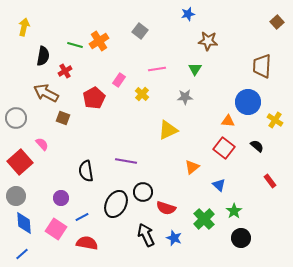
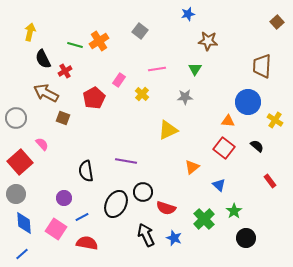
yellow arrow at (24, 27): moved 6 px right, 5 px down
black semicircle at (43, 56): moved 3 px down; rotated 144 degrees clockwise
gray circle at (16, 196): moved 2 px up
purple circle at (61, 198): moved 3 px right
black circle at (241, 238): moved 5 px right
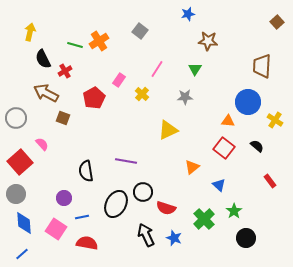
pink line at (157, 69): rotated 48 degrees counterclockwise
blue line at (82, 217): rotated 16 degrees clockwise
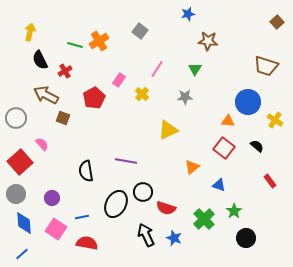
black semicircle at (43, 59): moved 3 px left, 1 px down
brown trapezoid at (262, 66): moved 4 px right; rotated 75 degrees counterclockwise
brown arrow at (46, 93): moved 2 px down
blue triangle at (219, 185): rotated 24 degrees counterclockwise
purple circle at (64, 198): moved 12 px left
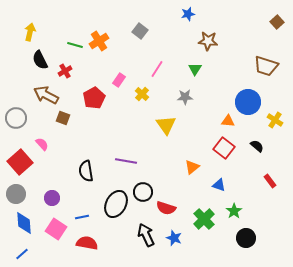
yellow triangle at (168, 130): moved 2 px left, 5 px up; rotated 40 degrees counterclockwise
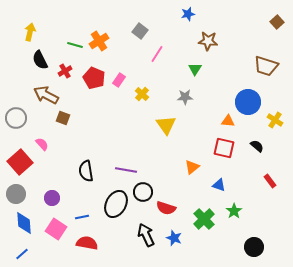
pink line at (157, 69): moved 15 px up
red pentagon at (94, 98): moved 20 px up; rotated 20 degrees counterclockwise
red square at (224, 148): rotated 25 degrees counterclockwise
purple line at (126, 161): moved 9 px down
black circle at (246, 238): moved 8 px right, 9 px down
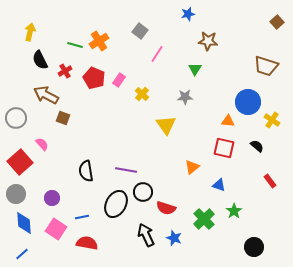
yellow cross at (275, 120): moved 3 px left
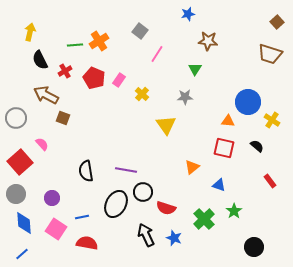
green line at (75, 45): rotated 21 degrees counterclockwise
brown trapezoid at (266, 66): moved 4 px right, 12 px up
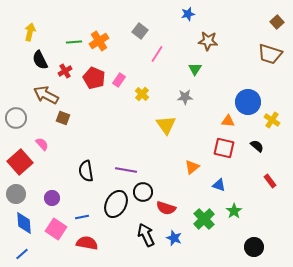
green line at (75, 45): moved 1 px left, 3 px up
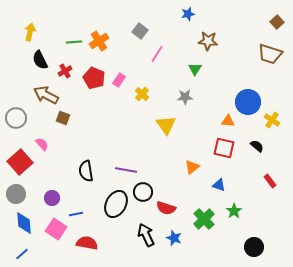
blue line at (82, 217): moved 6 px left, 3 px up
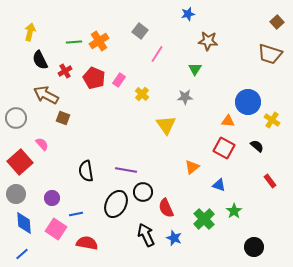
red square at (224, 148): rotated 15 degrees clockwise
red semicircle at (166, 208): rotated 48 degrees clockwise
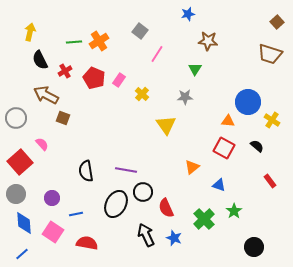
pink square at (56, 229): moved 3 px left, 3 px down
